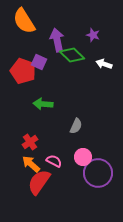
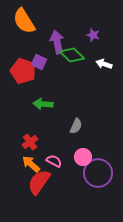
purple arrow: moved 2 px down
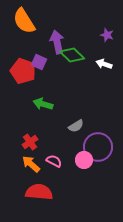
purple star: moved 14 px right
green arrow: rotated 12 degrees clockwise
gray semicircle: rotated 35 degrees clockwise
pink circle: moved 1 px right, 3 px down
purple circle: moved 26 px up
red semicircle: moved 10 px down; rotated 60 degrees clockwise
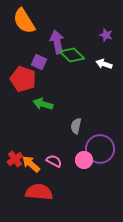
purple star: moved 1 px left
red pentagon: moved 8 px down
gray semicircle: rotated 133 degrees clockwise
red cross: moved 15 px left, 17 px down
purple circle: moved 2 px right, 2 px down
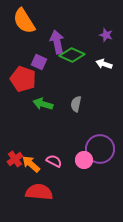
green diamond: rotated 20 degrees counterclockwise
gray semicircle: moved 22 px up
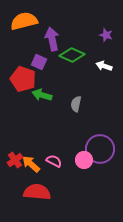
orange semicircle: rotated 108 degrees clockwise
purple arrow: moved 5 px left, 3 px up
white arrow: moved 2 px down
green arrow: moved 1 px left, 9 px up
red cross: moved 1 px down
red semicircle: moved 2 px left
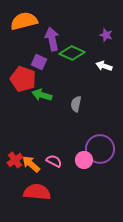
green diamond: moved 2 px up
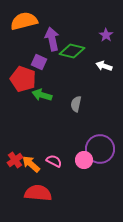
purple star: rotated 16 degrees clockwise
green diamond: moved 2 px up; rotated 10 degrees counterclockwise
red semicircle: moved 1 px right, 1 px down
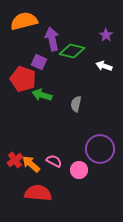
pink circle: moved 5 px left, 10 px down
